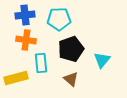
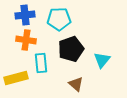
brown triangle: moved 5 px right, 5 px down
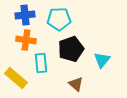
yellow rectangle: rotated 55 degrees clockwise
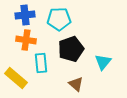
cyan triangle: moved 1 px right, 2 px down
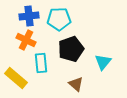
blue cross: moved 4 px right, 1 px down
orange cross: rotated 18 degrees clockwise
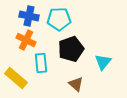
blue cross: rotated 18 degrees clockwise
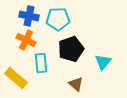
cyan pentagon: moved 1 px left
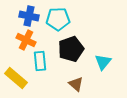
cyan rectangle: moved 1 px left, 2 px up
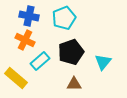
cyan pentagon: moved 6 px right, 1 px up; rotated 20 degrees counterclockwise
orange cross: moved 1 px left
black pentagon: moved 3 px down
cyan rectangle: rotated 54 degrees clockwise
brown triangle: moved 2 px left; rotated 42 degrees counterclockwise
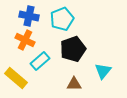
cyan pentagon: moved 2 px left, 1 px down
black pentagon: moved 2 px right, 3 px up
cyan triangle: moved 9 px down
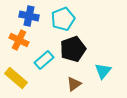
cyan pentagon: moved 1 px right
orange cross: moved 6 px left
cyan rectangle: moved 4 px right, 1 px up
brown triangle: rotated 35 degrees counterclockwise
